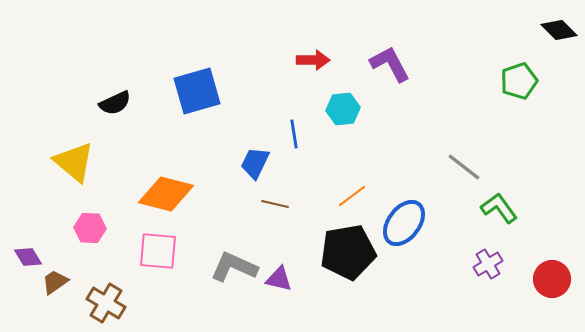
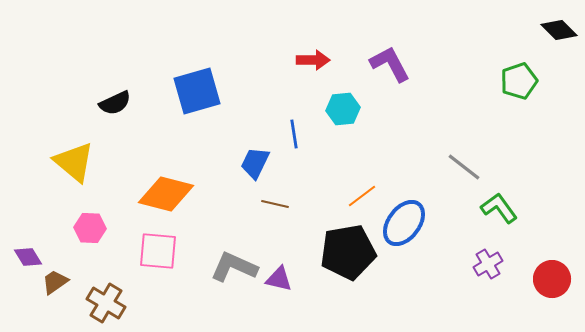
orange line: moved 10 px right
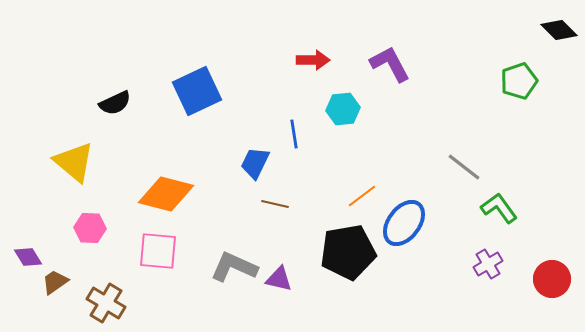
blue square: rotated 9 degrees counterclockwise
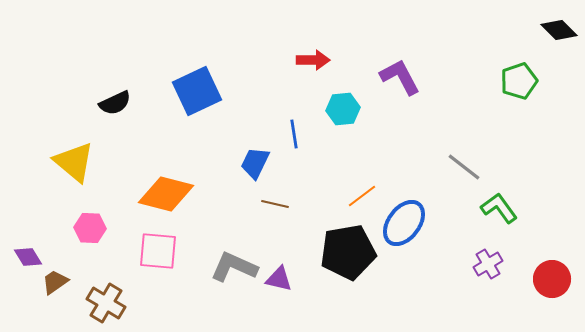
purple L-shape: moved 10 px right, 13 px down
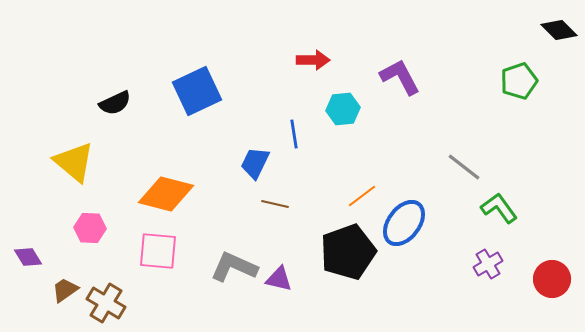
black pentagon: rotated 10 degrees counterclockwise
brown trapezoid: moved 10 px right, 8 px down
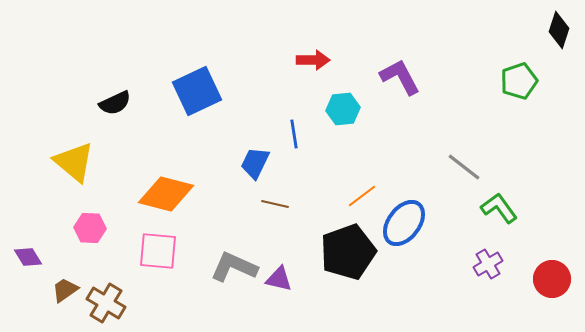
black diamond: rotated 63 degrees clockwise
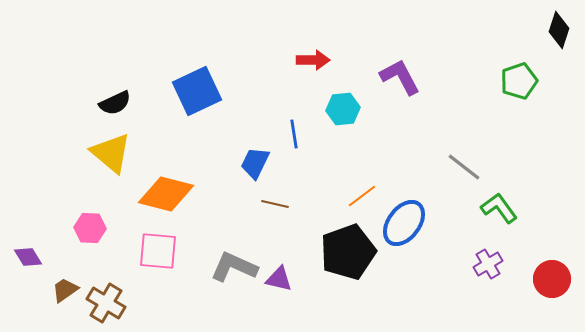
yellow triangle: moved 37 px right, 9 px up
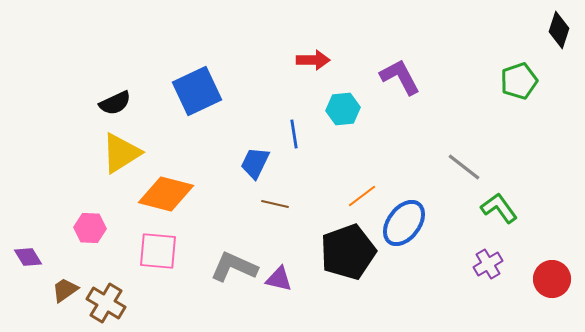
yellow triangle: moved 10 px right; rotated 48 degrees clockwise
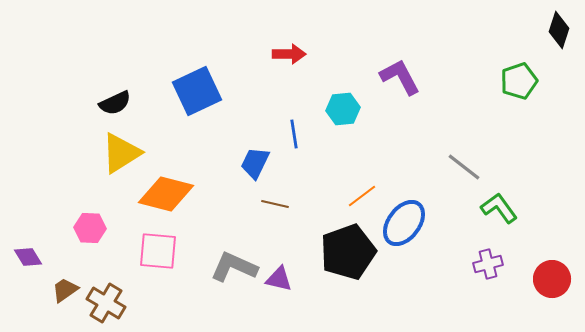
red arrow: moved 24 px left, 6 px up
purple cross: rotated 16 degrees clockwise
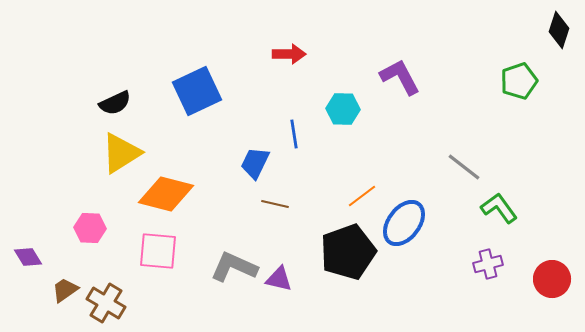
cyan hexagon: rotated 8 degrees clockwise
